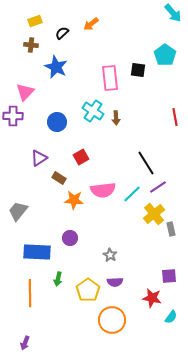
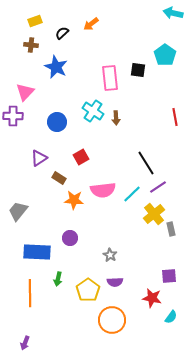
cyan arrow: rotated 144 degrees clockwise
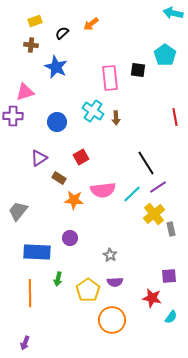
pink triangle: rotated 30 degrees clockwise
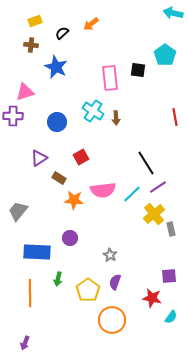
purple semicircle: rotated 112 degrees clockwise
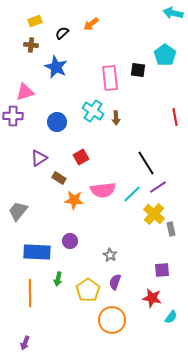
yellow cross: rotated 10 degrees counterclockwise
purple circle: moved 3 px down
purple square: moved 7 px left, 6 px up
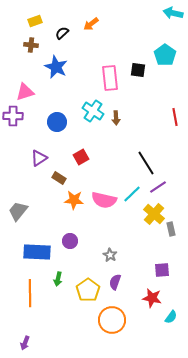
pink semicircle: moved 1 px right, 10 px down; rotated 20 degrees clockwise
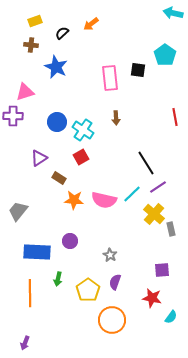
cyan cross: moved 10 px left, 19 px down
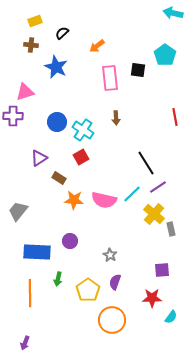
orange arrow: moved 6 px right, 22 px down
red star: rotated 12 degrees counterclockwise
